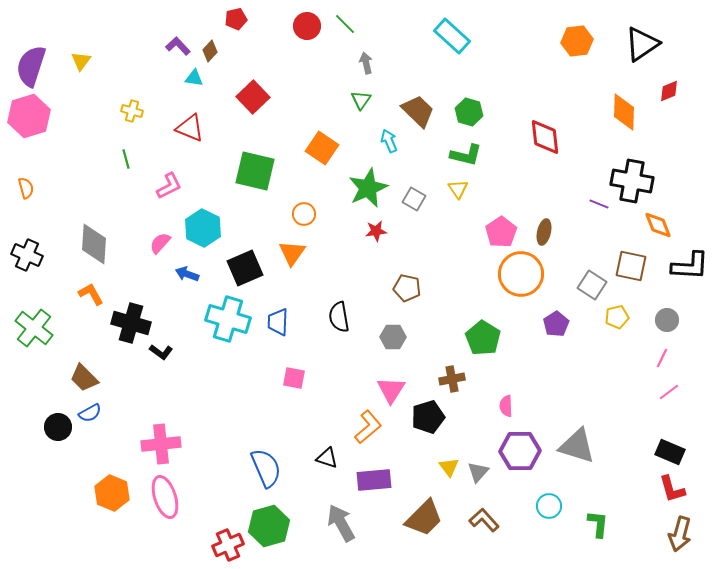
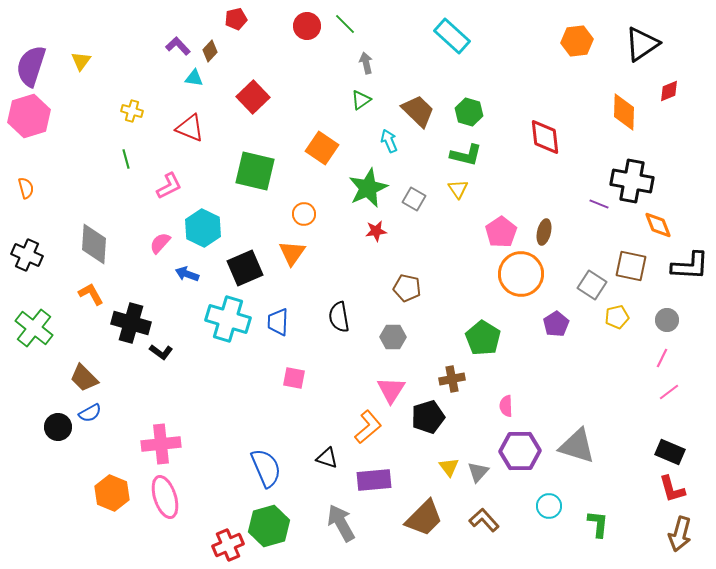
green triangle at (361, 100): rotated 20 degrees clockwise
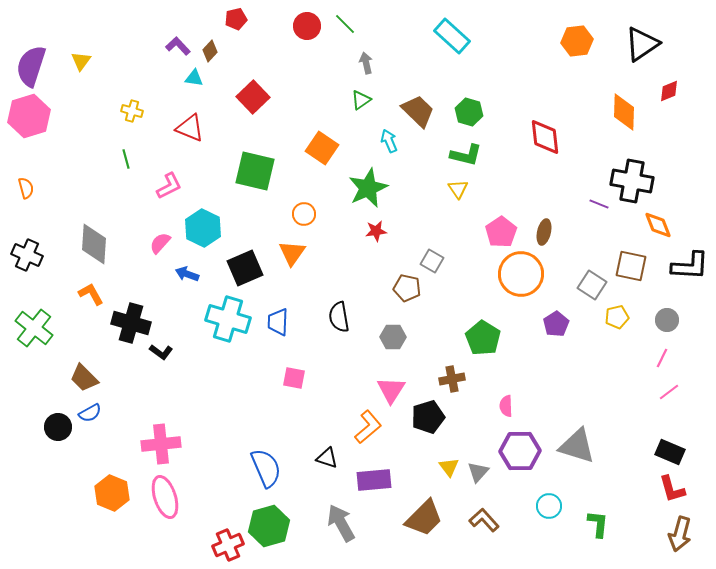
gray square at (414, 199): moved 18 px right, 62 px down
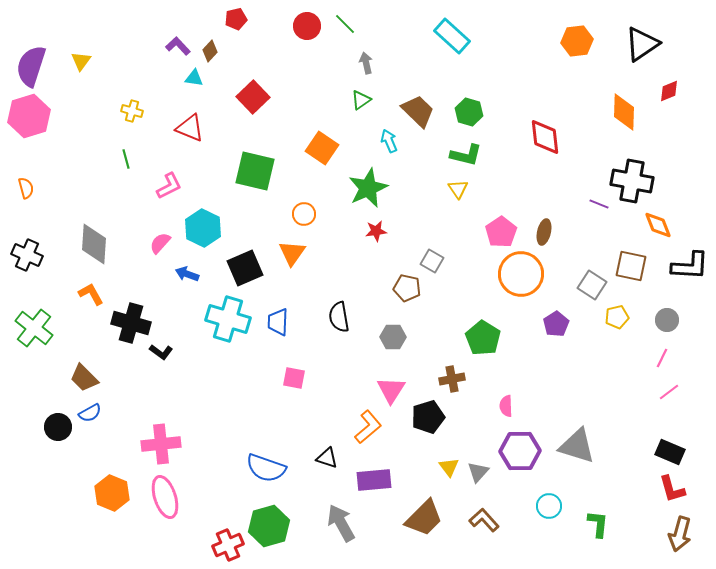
blue semicircle at (266, 468): rotated 132 degrees clockwise
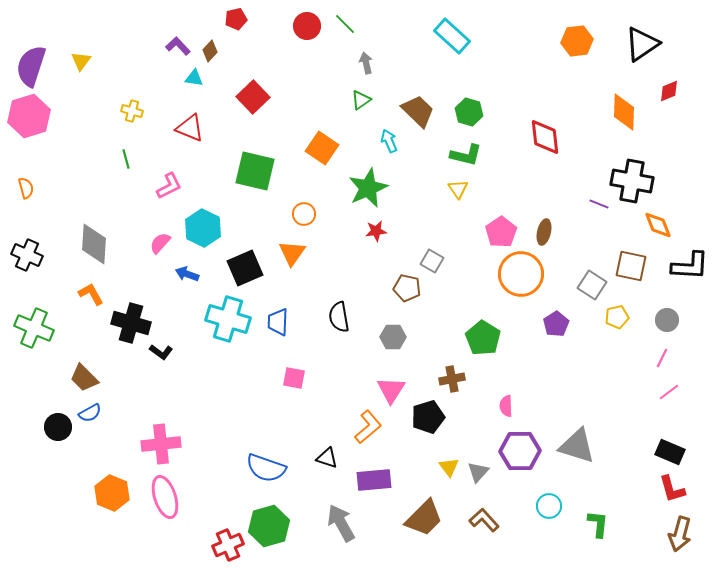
green cross at (34, 328): rotated 15 degrees counterclockwise
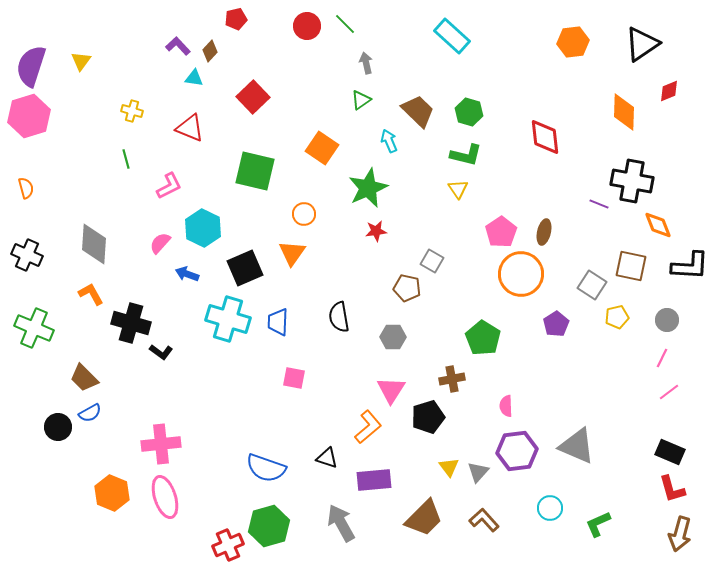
orange hexagon at (577, 41): moved 4 px left, 1 px down
gray triangle at (577, 446): rotated 6 degrees clockwise
purple hexagon at (520, 451): moved 3 px left; rotated 6 degrees counterclockwise
cyan circle at (549, 506): moved 1 px right, 2 px down
green L-shape at (598, 524): rotated 120 degrees counterclockwise
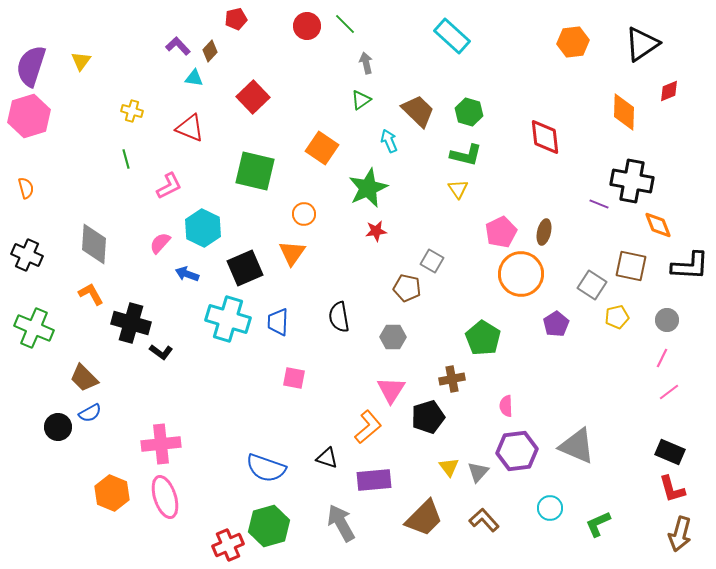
pink pentagon at (501, 232): rotated 8 degrees clockwise
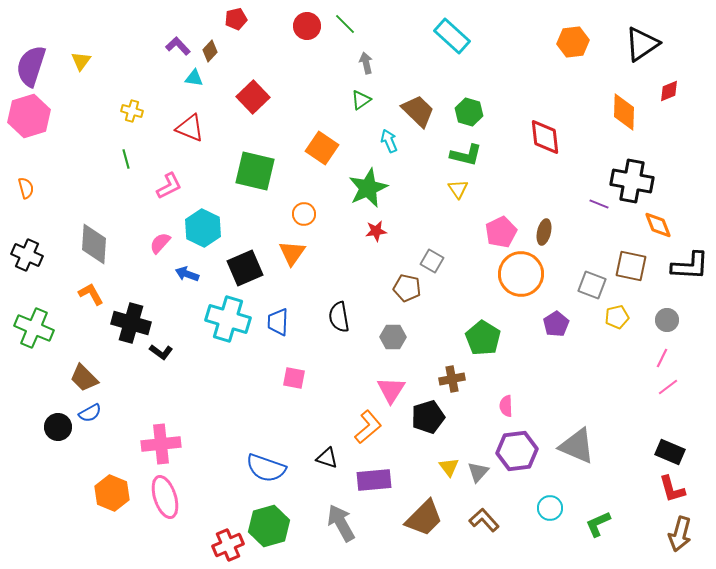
gray square at (592, 285): rotated 12 degrees counterclockwise
pink line at (669, 392): moved 1 px left, 5 px up
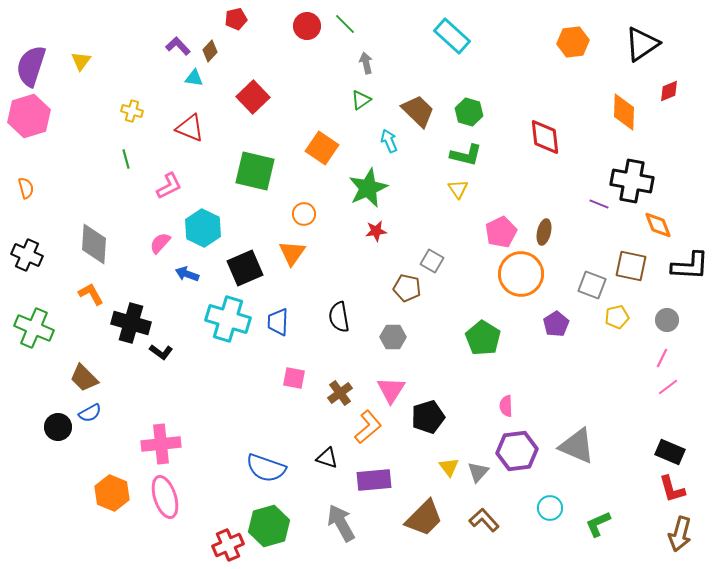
brown cross at (452, 379): moved 112 px left, 14 px down; rotated 25 degrees counterclockwise
